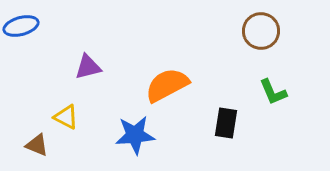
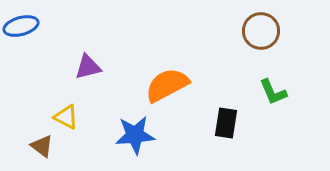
brown triangle: moved 5 px right, 1 px down; rotated 15 degrees clockwise
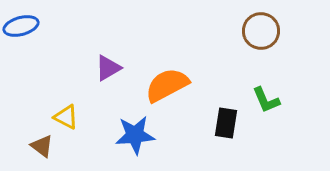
purple triangle: moved 20 px right, 1 px down; rotated 16 degrees counterclockwise
green L-shape: moved 7 px left, 8 px down
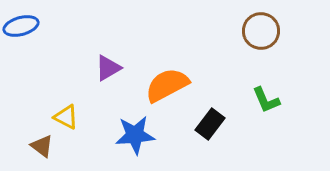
black rectangle: moved 16 px left, 1 px down; rotated 28 degrees clockwise
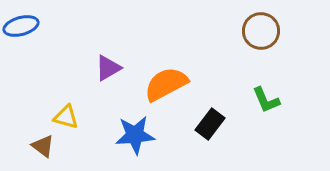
orange semicircle: moved 1 px left, 1 px up
yellow triangle: rotated 12 degrees counterclockwise
brown triangle: moved 1 px right
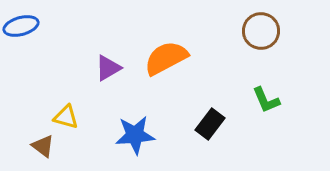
orange semicircle: moved 26 px up
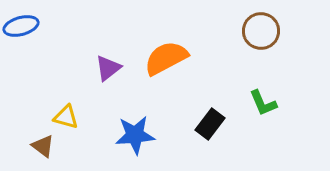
purple triangle: rotated 8 degrees counterclockwise
green L-shape: moved 3 px left, 3 px down
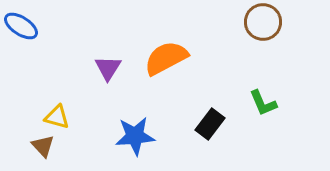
blue ellipse: rotated 48 degrees clockwise
brown circle: moved 2 px right, 9 px up
purple triangle: rotated 20 degrees counterclockwise
yellow triangle: moved 9 px left
blue star: moved 1 px down
brown triangle: rotated 10 degrees clockwise
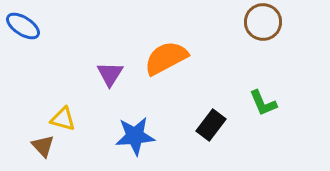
blue ellipse: moved 2 px right
purple triangle: moved 2 px right, 6 px down
yellow triangle: moved 6 px right, 2 px down
black rectangle: moved 1 px right, 1 px down
